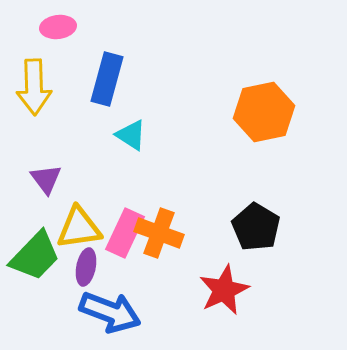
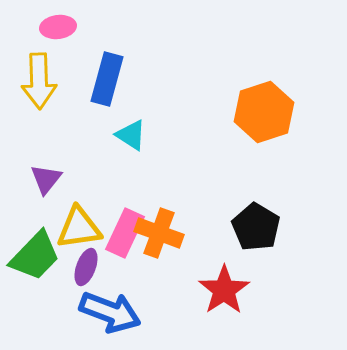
yellow arrow: moved 5 px right, 6 px up
orange hexagon: rotated 6 degrees counterclockwise
purple triangle: rotated 16 degrees clockwise
purple ellipse: rotated 9 degrees clockwise
red star: rotated 9 degrees counterclockwise
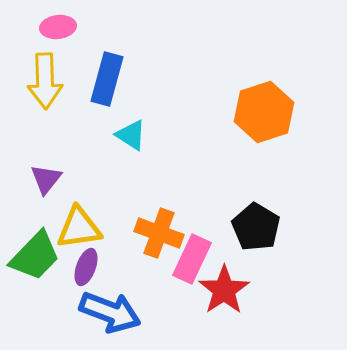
yellow arrow: moved 6 px right
pink rectangle: moved 67 px right, 26 px down
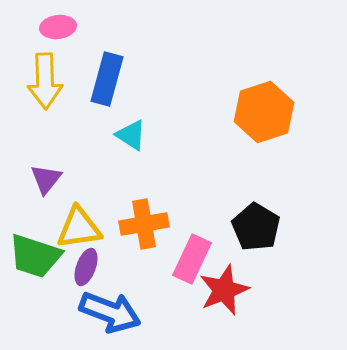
orange cross: moved 15 px left, 9 px up; rotated 30 degrees counterclockwise
green trapezoid: rotated 64 degrees clockwise
red star: rotated 12 degrees clockwise
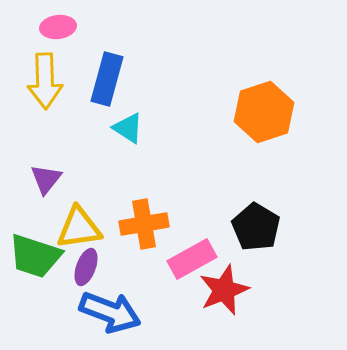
cyan triangle: moved 3 px left, 7 px up
pink rectangle: rotated 36 degrees clockwise
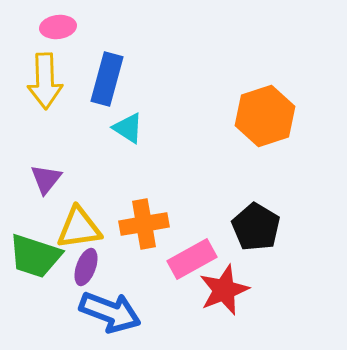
orange hexagon: moved 1 px right, 4 px down
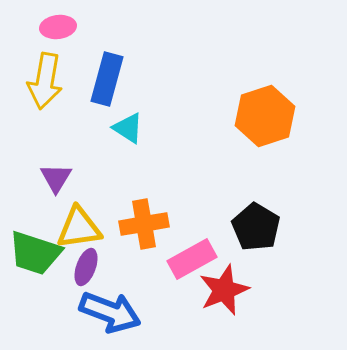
yellow arrow: rotated 12 degrees clockwise
purple triangle: moved 10 px right, 1 px up; rotated 8 degrees counterclockwise
green trapezoid: moved 3 px up
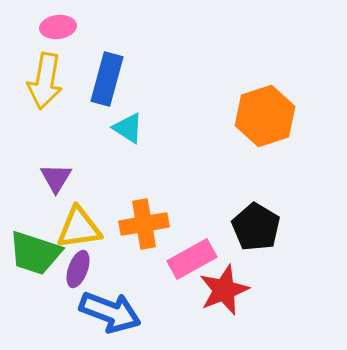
purple ellipse: moved 8 px left, 2 px down
